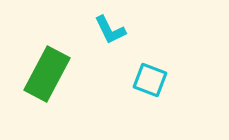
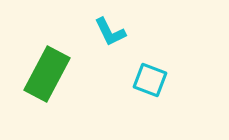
cyan L-shape: moved 2 px down
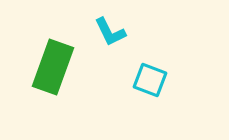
green rectangle: moved 6 px right, 7 px up; rotated 8 degrees counterclockwise
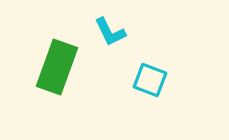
green rectangle: moved 4 px right
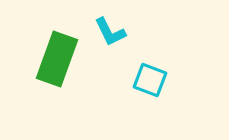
green rectangle: moved 8 px up
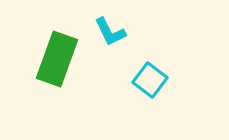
cyan square: rotated 16 degrees clockwise
